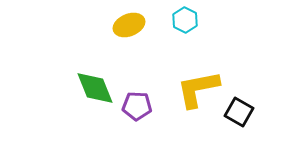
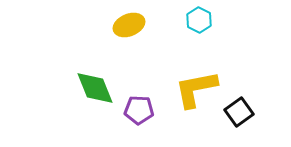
cyan hexagon: moved 14 px right
yellow L-shape: moved 2 px left
purple pentagon: moved 2 px right, 4 px down
black square: rotated 24 degrees clockwise
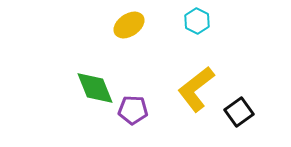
cyan hexagon: moved 2 px left, 1 px down
yellow ellipse: rotated 12 degrees counterclockwise
yellow L-shape: rotated 27 degrees counterclockwise
purple pentagon: moved 6 px left
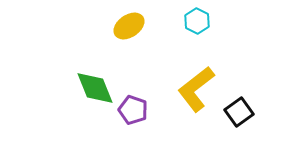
yellow ellipse: moved 1 px down
purple pentagon: rotated 16 degrees clockwise
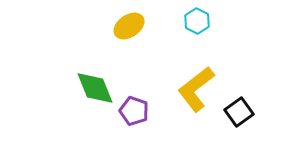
purple pentagon: moved 1 px right, 1 px down
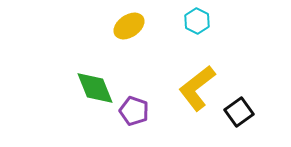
yellow L-shape: moved 1 px right, 1 px up
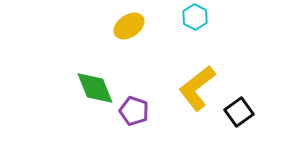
cyan hexagon: moved 2 px left, 4 px up
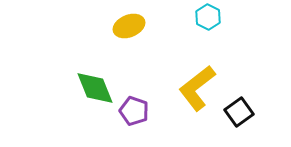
cyan hexagon: moved 13 px right
yellow ellipse: rotated 12 degrees clockwise
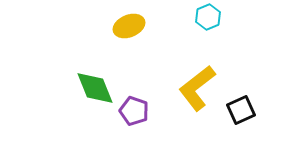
cyan hexagon: rotated 10 degrees clockwise
black square: moved 2 px right, 2 px up; rotated 12 degrees clockwise
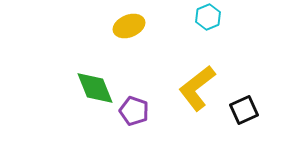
black square: moved 3 px right
